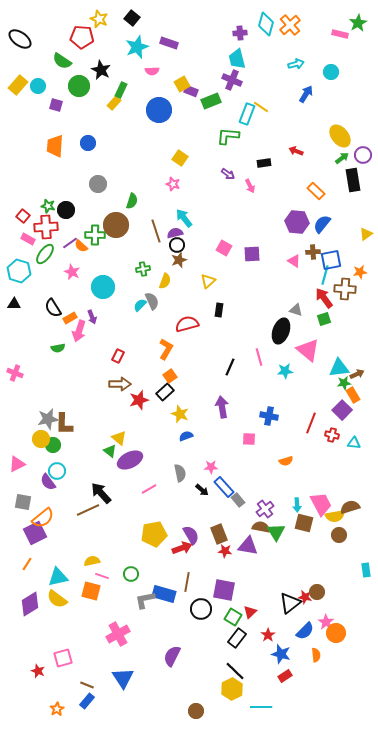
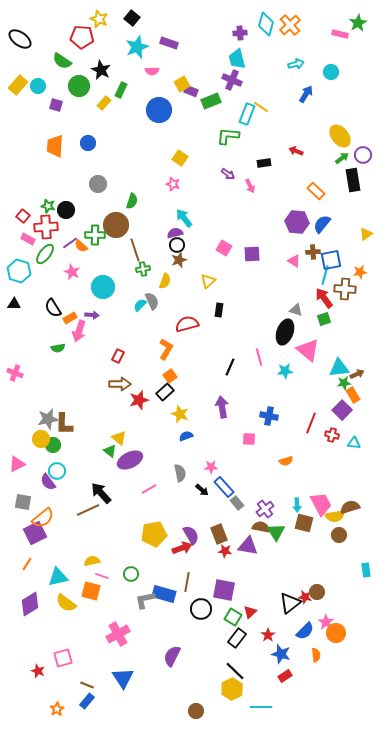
yellow rectangle at (114, 103): moved 10 px left
brown line at (156, 231): moved 21 px left, 19 px down
purple arrow at (92, 317): moved 2 px up; rotated 64 degrees counterclockwise
black ellipse at (281, 331): moved 4 px right, 1 px down
gray rectangle at (238, 500): moved 1 px left, 3 px down
yellow semicircle at (57, 599): moved 9 px right, 4 px down
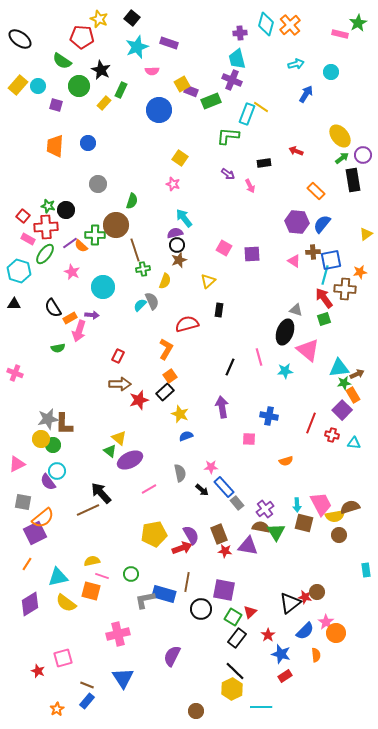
pink cross at (118, 634): rotated 15 degrees clockwise
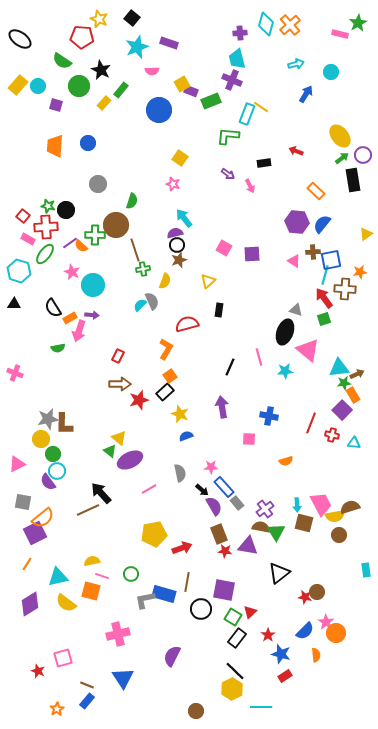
green rectangle at (121, 90): rotated 14 degrees clockwise
cyan circle at (103, 287): moved 10 px left, 2 px up
green circle at (53, 445): moved 9 px down
purple semicircle at (191, 535): moved 23 px right, 29 px up
black triangle at (290, 603): moved 11 px left, 30 px up
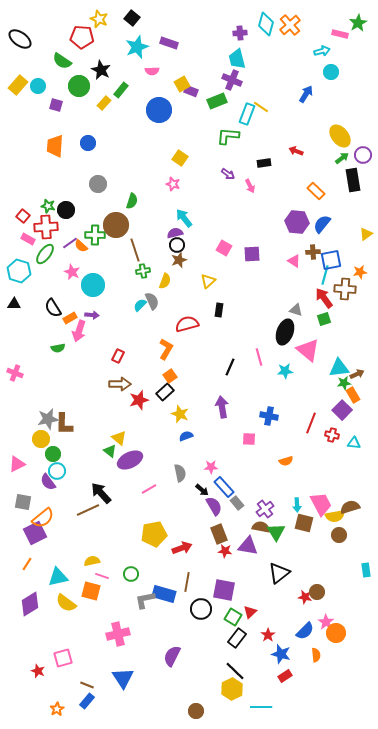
cyan arrow at (296, 64): moved 26 px right, 13 px up
green rectangle at (211, 101): moved 6 px right
green cross at (143, 269): moved 2 px down
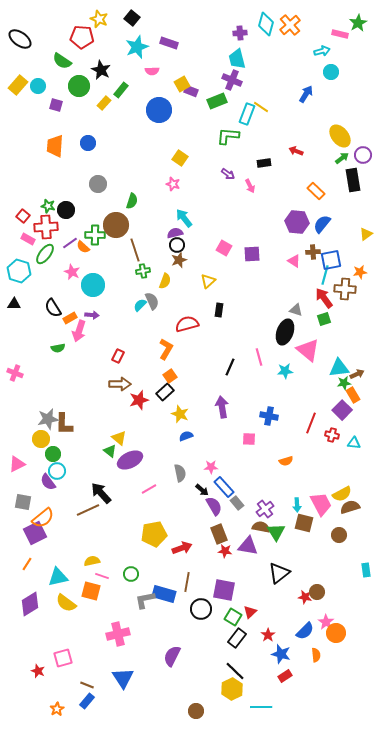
orange semicircle at (81, 246): moved 2 px right, 1 px down
yellow semicircle at (335, 516): moved 7 px right, 22 px up; rotated 18 degrees counterclockwise
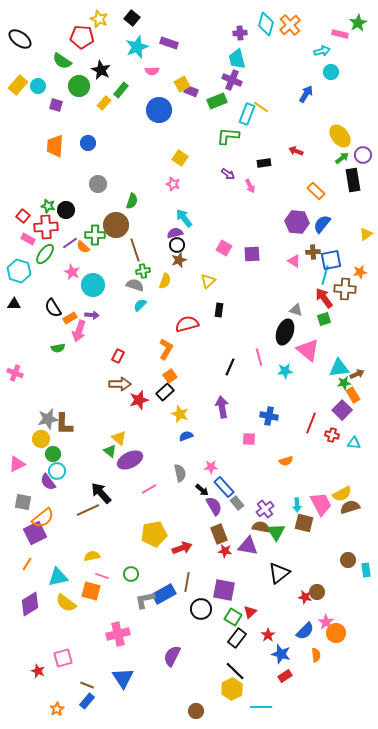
gray semicircle at (152, 301): moved 17 px left, 16 px up; rotated 48 degrees counterclockwise
brown circle at (339, 535): moved 9 px right, 25 px down
yellow semicircle at (92, 561): moved 5 px up
blue rectangle at (164, 594): rotated 45 degrees counterclockwise
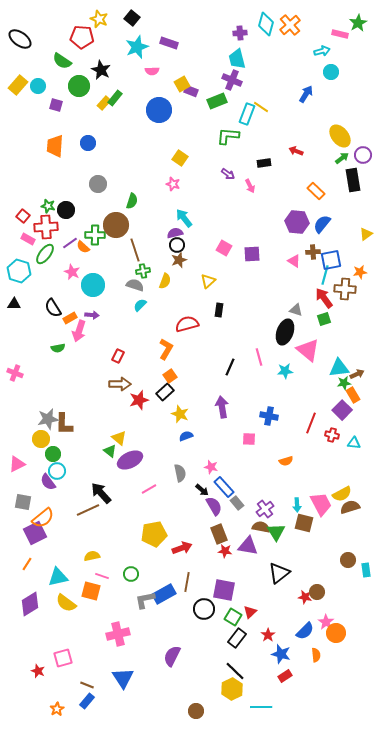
green rectangle at (121, 90): moved 6 px left, 8 px down
pink star at (211, 467): rotated 16 degrees clockwise
black circle at (201, 609): moved 3 px right
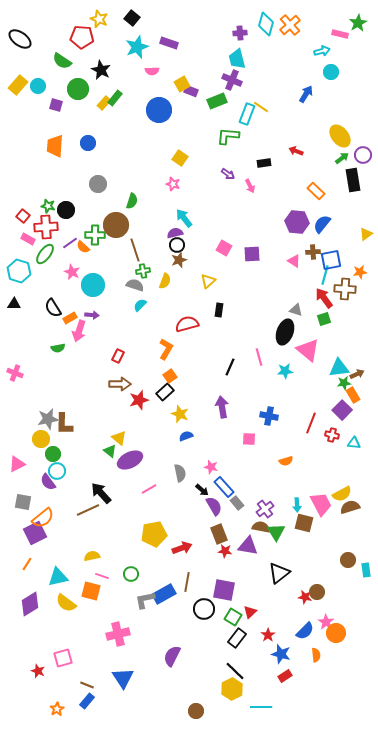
green circle at (79, 86): moved 1 px left, 3 px down
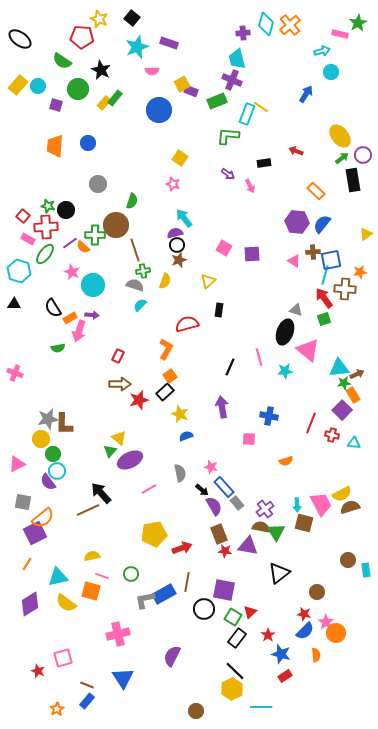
purple cross at (240, 33): moved 3 px right
green triangle at (110, 451): rotated 32 degrees clockwise
red star at (305, 597): moved 1 px left, 17 px down
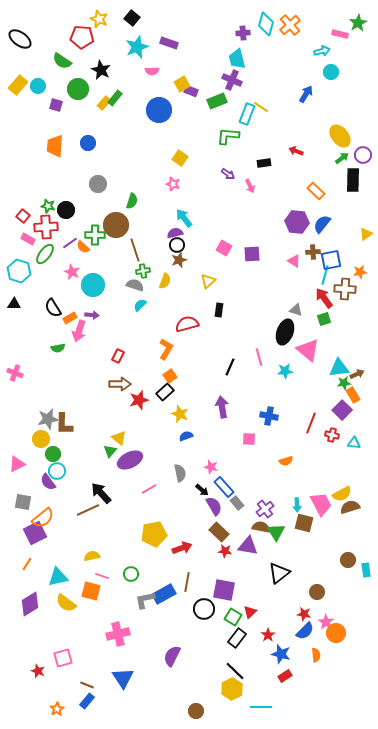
black rectangle at (353, 180): rotated 10 degrees clockwise
brown rectangle at (219, 534): moved 2 px up; rotated 24 degrees counterclockwise
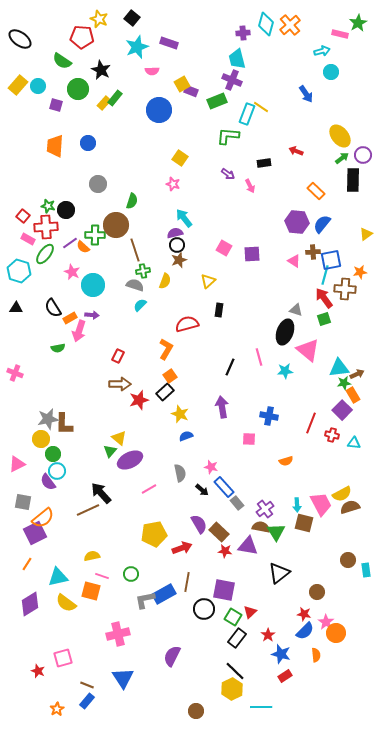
blue arrow at (306, 94): rotated 114 degrees clockwise
black triangle at (14, 304): moved 2 px right, 4 px down
purple semicircle at (214, 506): moved 15 px left, 18 px down
